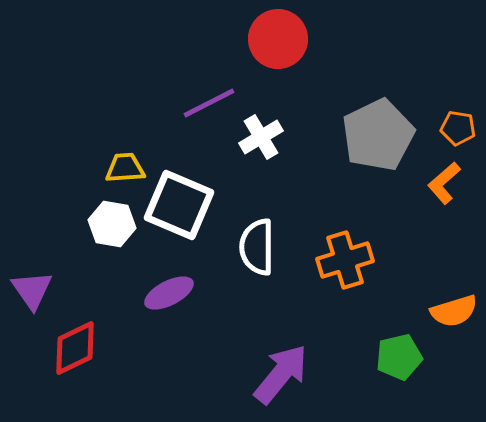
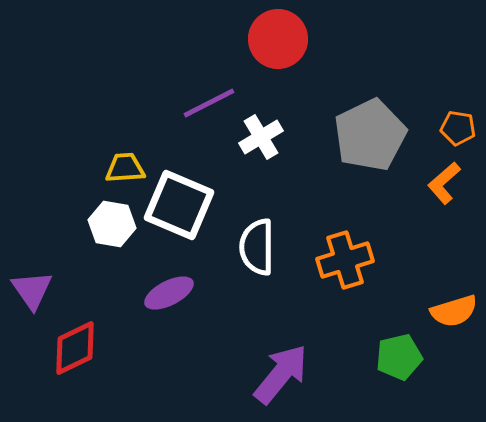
gray pentagon: moved 8 px left
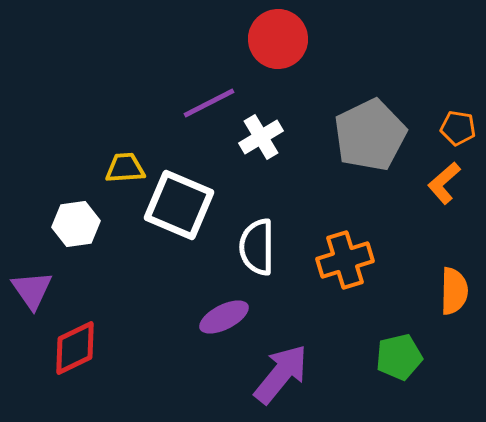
white hexagon: moved 36 px left; rotated 18 degrees counterclockwise
purple ellipse: moved 55 px right, 24 px down
orange semicircle: moved 20 px up; rotated 72 degrees counterclockwise
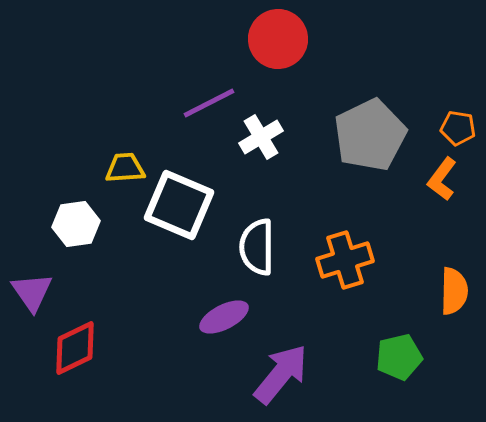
orange L-shape: moved 2 px left, 4 px up; rotated 12 degrees counterclockwise
purple triangle: moved 2 px down
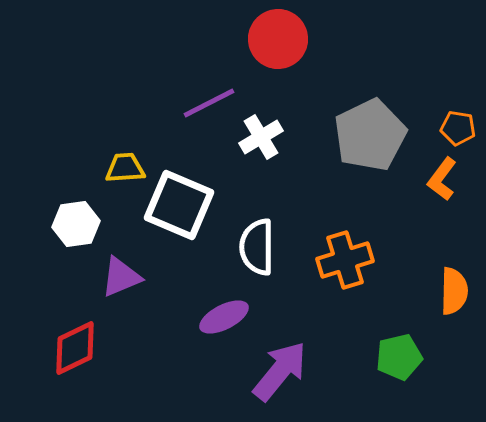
purple triangle: moved 89 px right, 15 px up; rotated 42 degrees clockwise
purple arrow: moved 1 px left, 3 px up
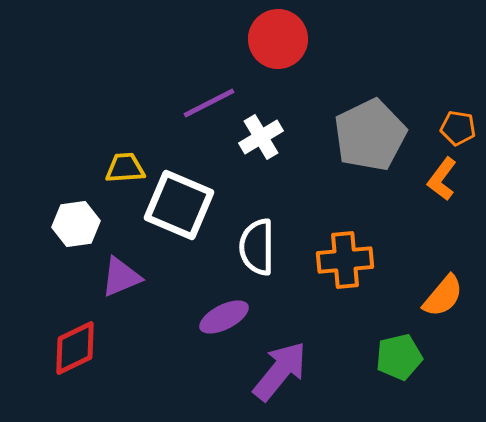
orange cross: rotated 12 degrees clockwise
orange semicircle: moved 11 px left, 5 px down; rotated 39 degrees clockwise
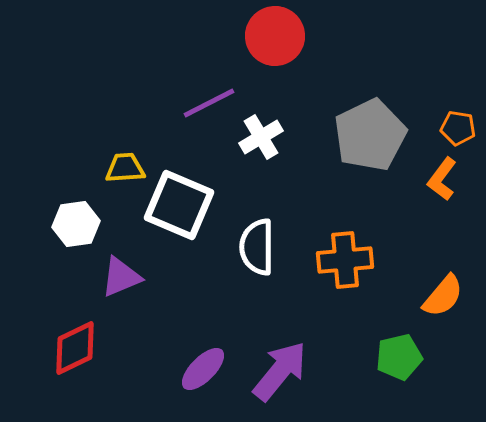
red circle: moved 3 px left, 3 px up
purple ellipse: moved 21 px left, 52 px down; rotated 18 degrees counterclockwise
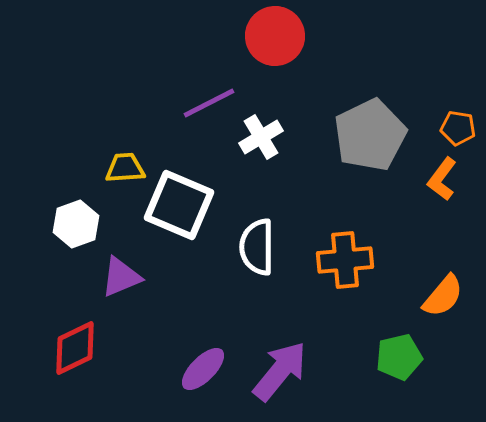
white hexagon: rotated 12 degrees counterclockwise
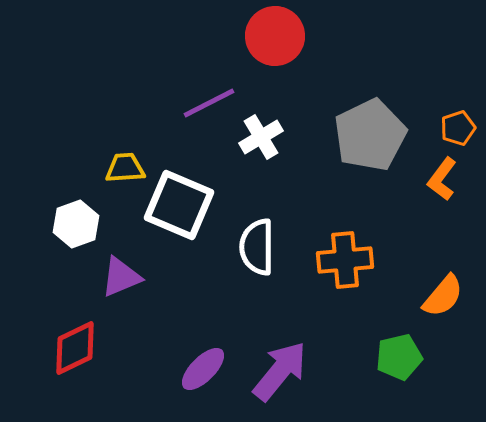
orange pentagon: rotated 28 degrees counterclockwise
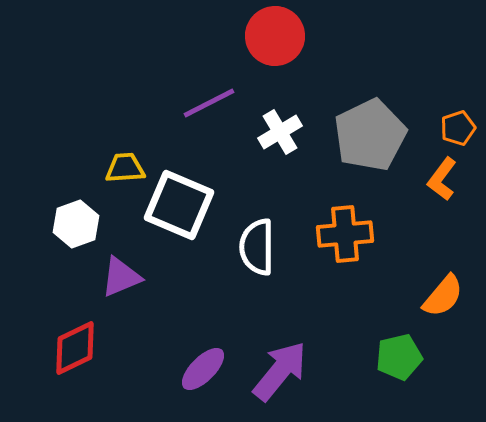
white cross: moved 19 px right, 5 px up
orange cross: moved 26 px up
